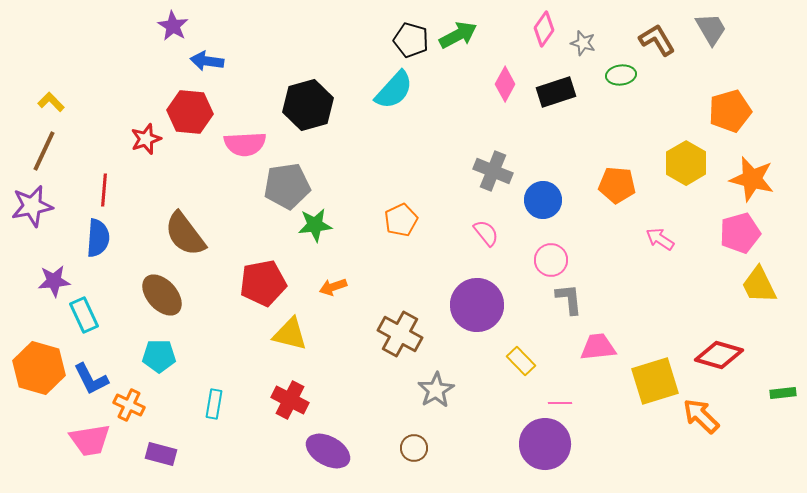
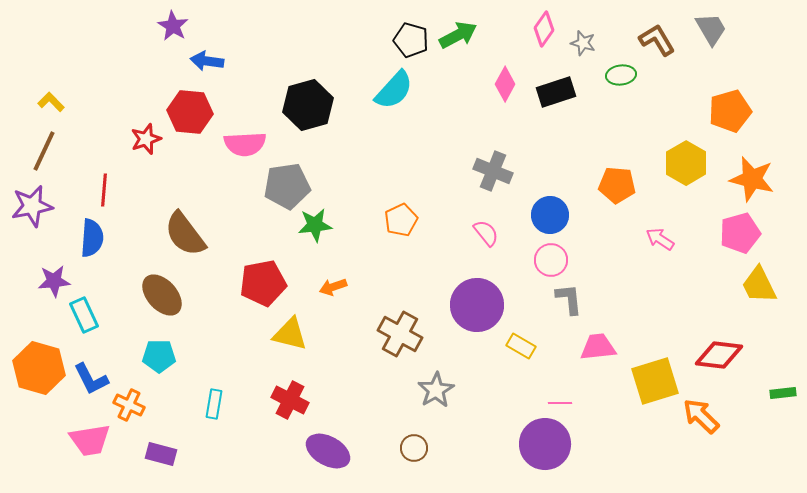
blue circle at (543, 200): moved 7 px right, 15 px down
blue semicircle at (98, 238): moved 6 px left
red diamond at (719, 355): rotated 9 degrees counterclockwise
yellow rectangle at (521, 361): moved 15 px up; rotated 16 degrees counterclockwise
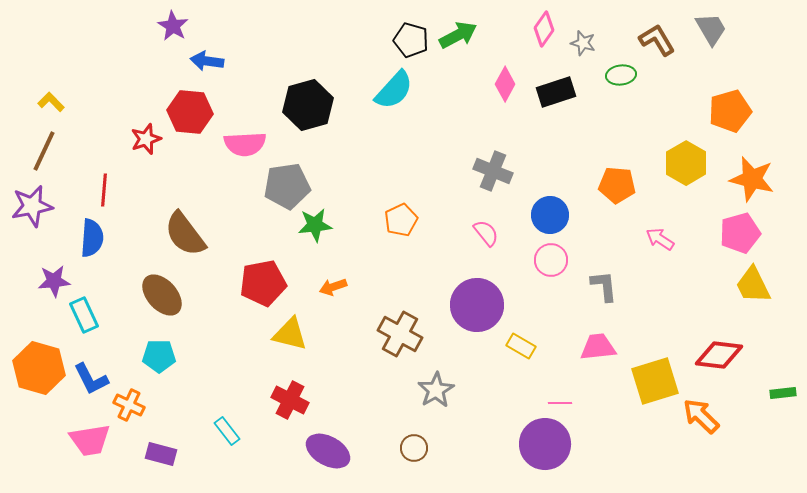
yellow trapezoid at (759, 285): moved 6 px left
gray L-shape at (569, 299): moved 35 px right, 13 px up
cyan rectangle at (214, 404): moved 13 px right, 27 px down; rotated 48 degrees counterclockwise
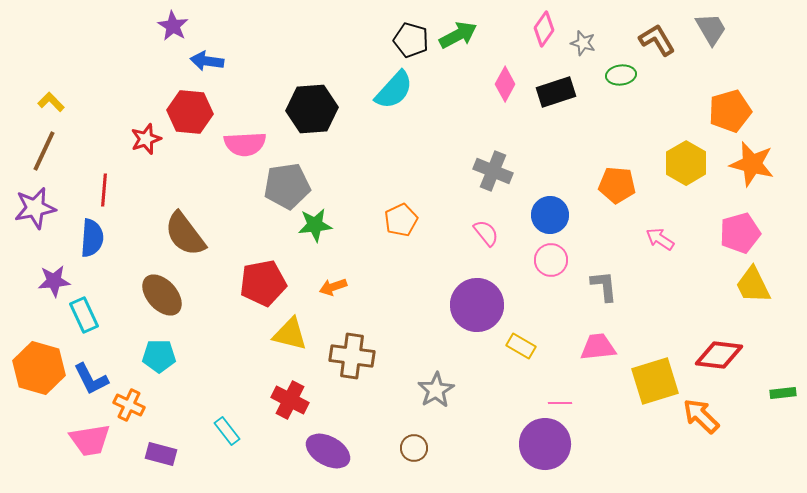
black hexagon at (308, 105): moved 4 px right, 4 px down; rotated 12 degrees clockwise
orange star at (752, 179): moved 15 px up
purple star at (32, 206): moved 3 px right, 2 px down
brown cross at (400, 334): moved 48 px left, 22 px down; rotated 21 degrees counterclockwise
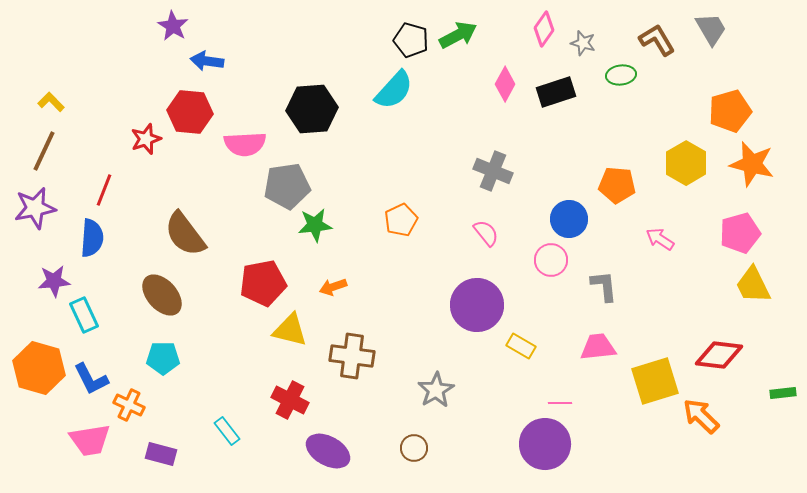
red line at (104, 190): rotated 16 degrees clockwise
blue circle at (550, 215): moved 19 px right, 4 px down
yellow triangle at (290, 334): moved 4 px up
cyan pentagon at (159, 356): moved 4 px right, 2 px down
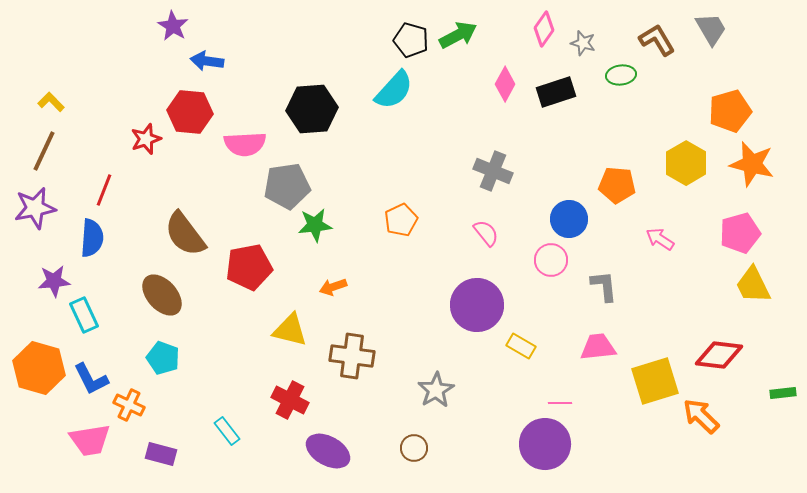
red pentagon at (263, 283): moved 14 px left, 16 px up
cyan pentagon at (163, 358): rotated 20 degrees clockwise
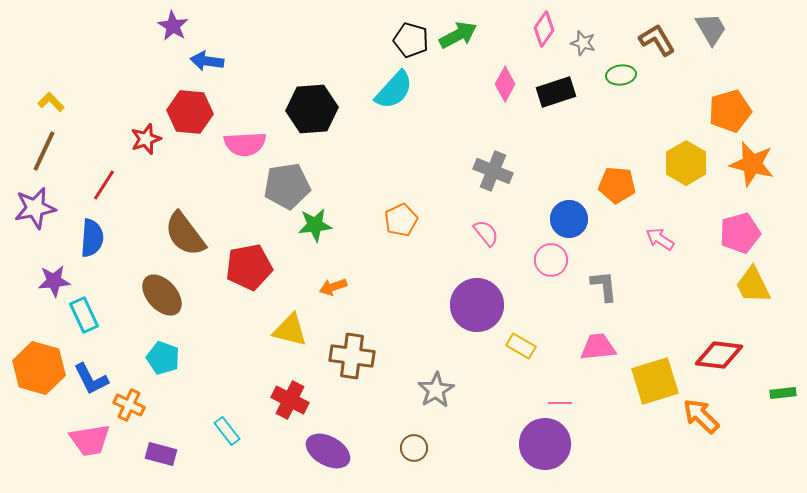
red line at (104, 190): moved 5 px up; rotated 12 degrees clockwise
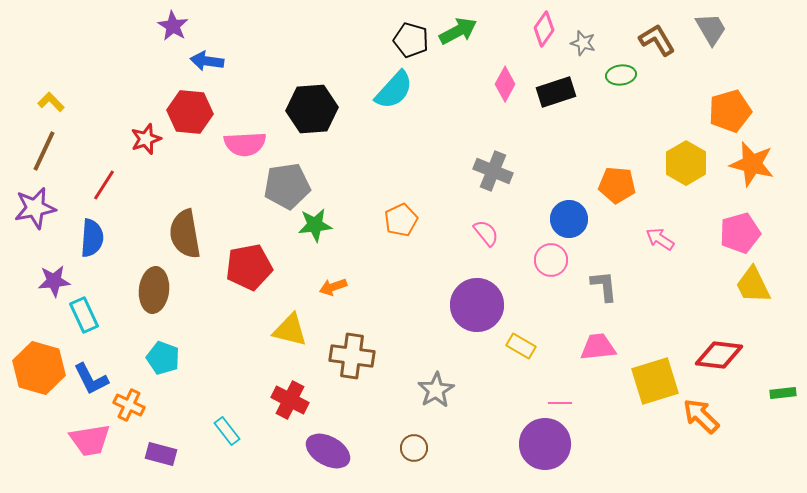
green arrow at (458, 35): moved 4 px up
brown semicircle at (185, 234): rotated 27 degrees clockwise
brown ellipse at (162, 295): moved 8 px left, 5 px up; rotated 48 degrees clockwise
